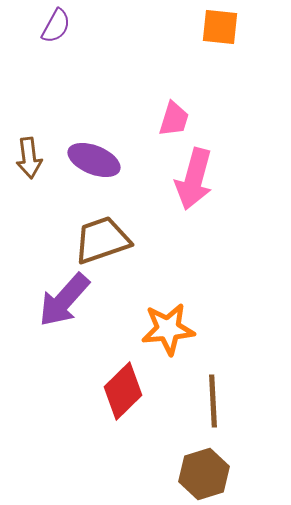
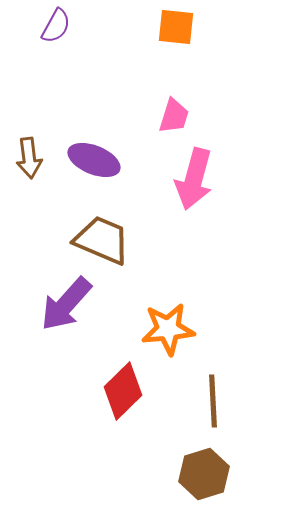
orange square: moved 44 px left
pink trapezoid: moved 3 px up
brown trapezoid: rotated 42 degrees clockwise
purple arrow: moved 2 px right, 4 px down
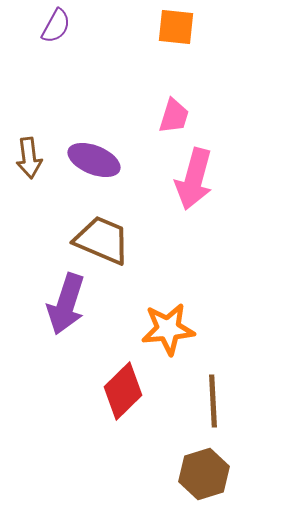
purple arrow: rotated 24 degrees counterclockwise
